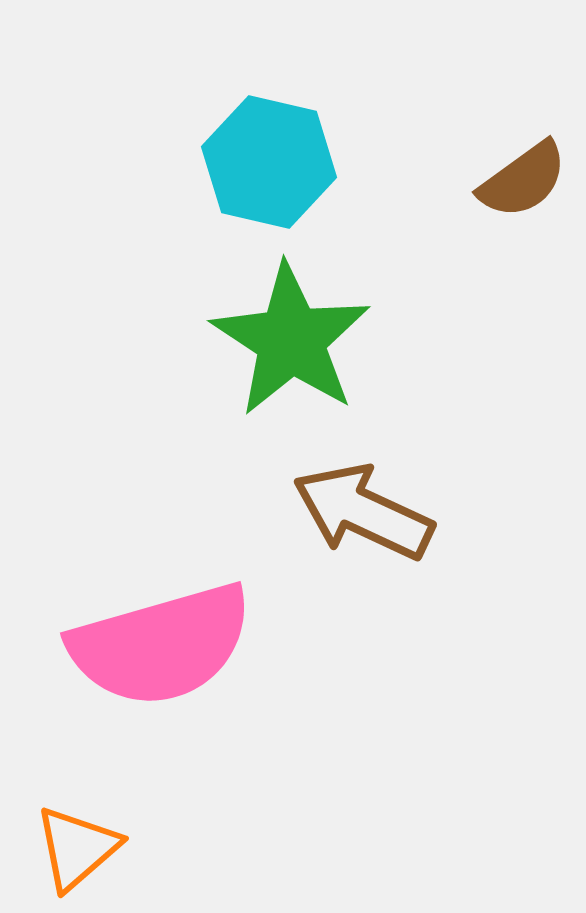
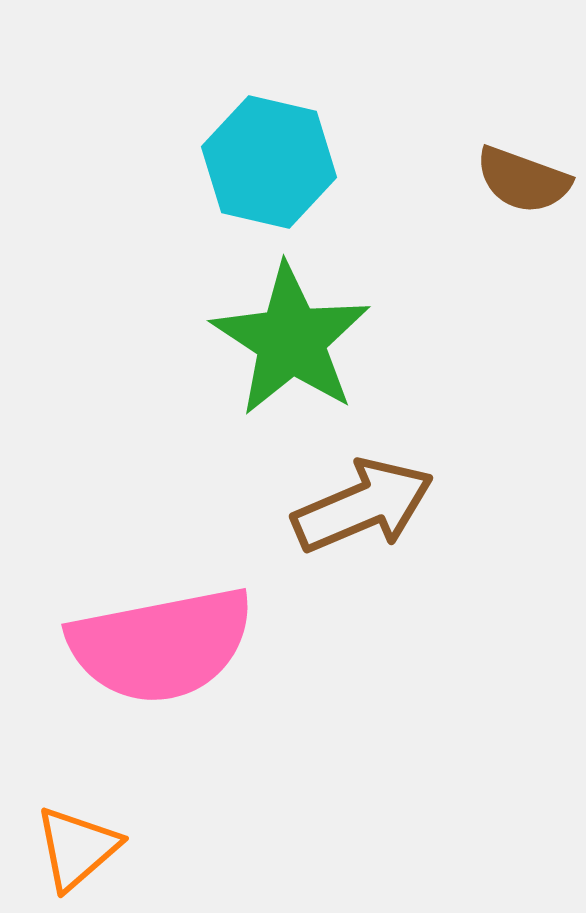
brown semicircle: rotated 56 degrees clockwise
brown arrow: moved 6 px up; rotated 132 degrees clockwise
pink semicircle: rotated 5 degrees clockwise
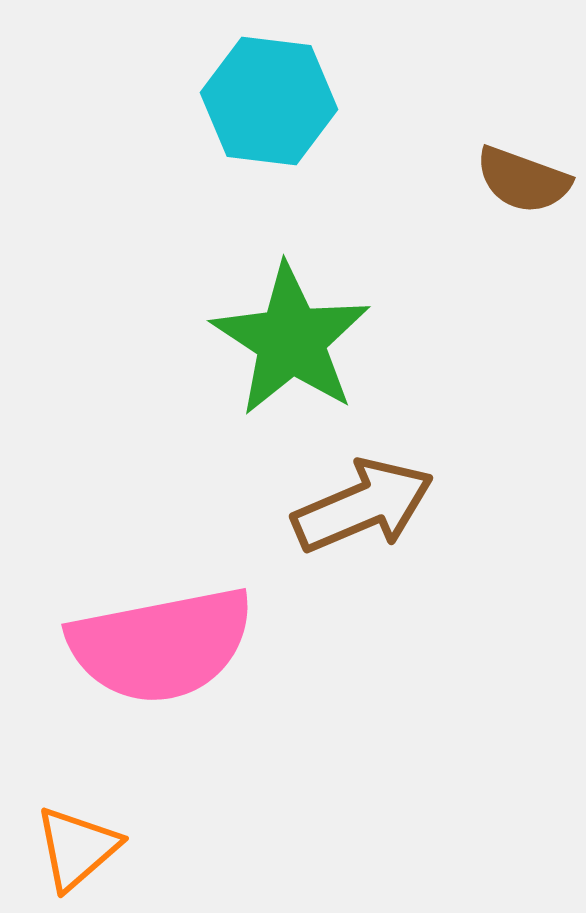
cyan hexagon: moved 61 px up; rotated 6 degrees counterclockwise
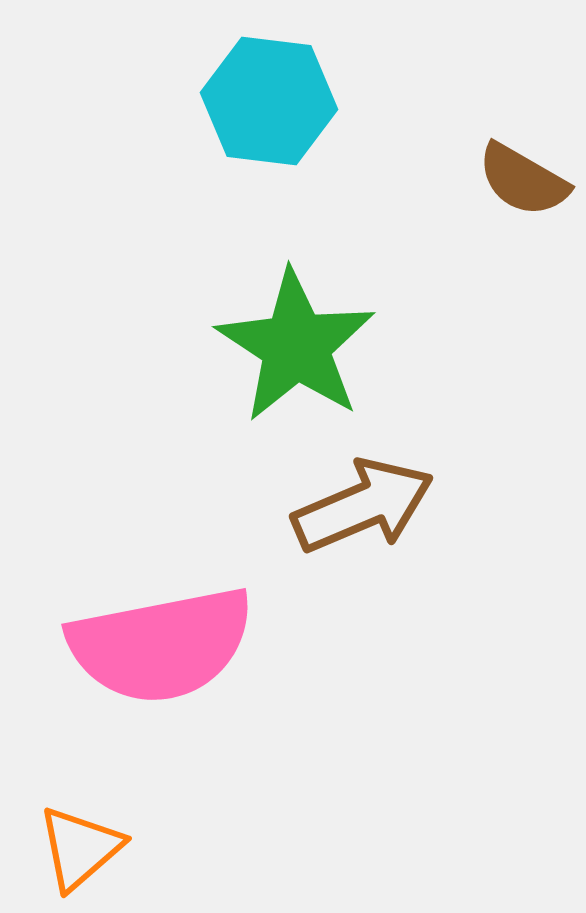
brown semicircle: rotated 10 degrees clockwise
green star: moved 5 px right, 6 px down
orange triangle: moved 3 px right
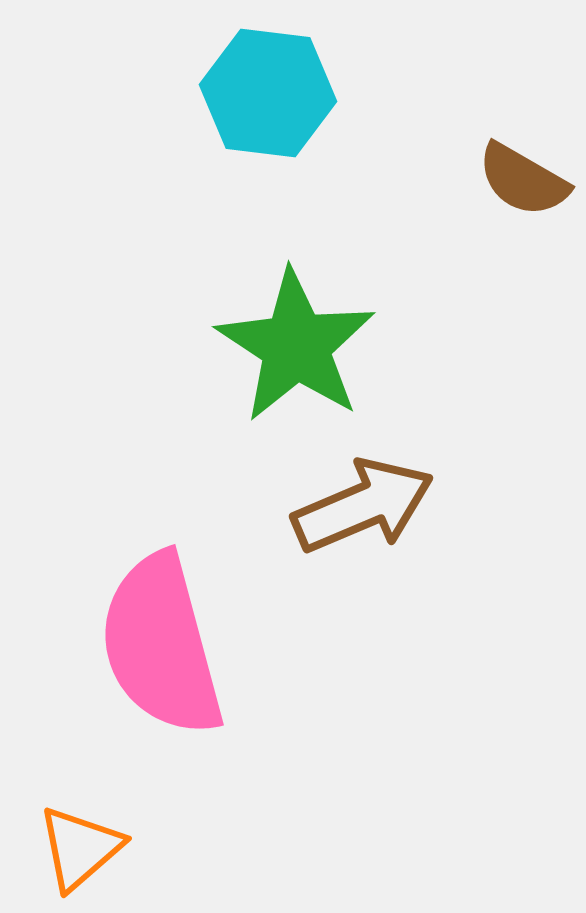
cyan hexagon: moved 1 px left, 8 px up
pink semicircle: rotated 86 degrees clockwise
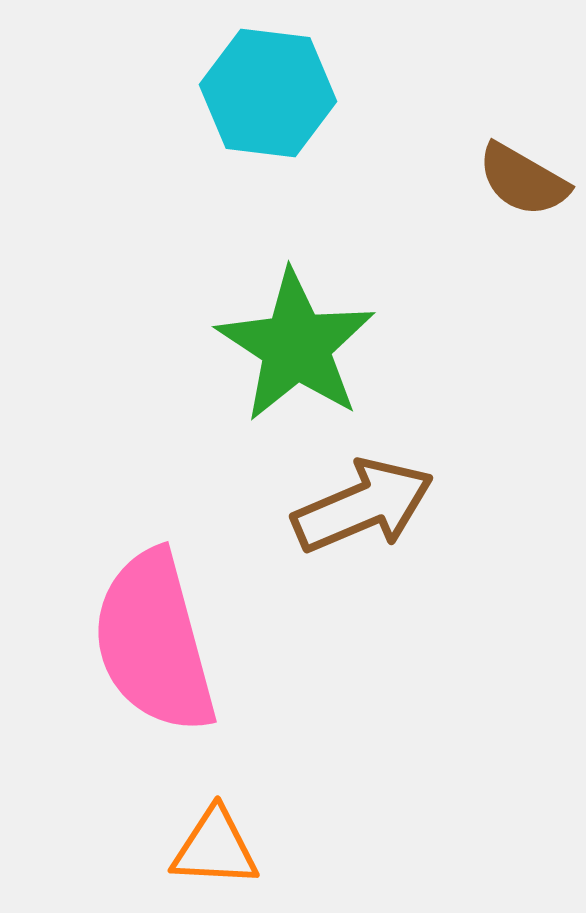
pink semicircle: moved 7 px left, 3 px up
orange triangle: moved 135 px right; rotated 44 degrees clockwise
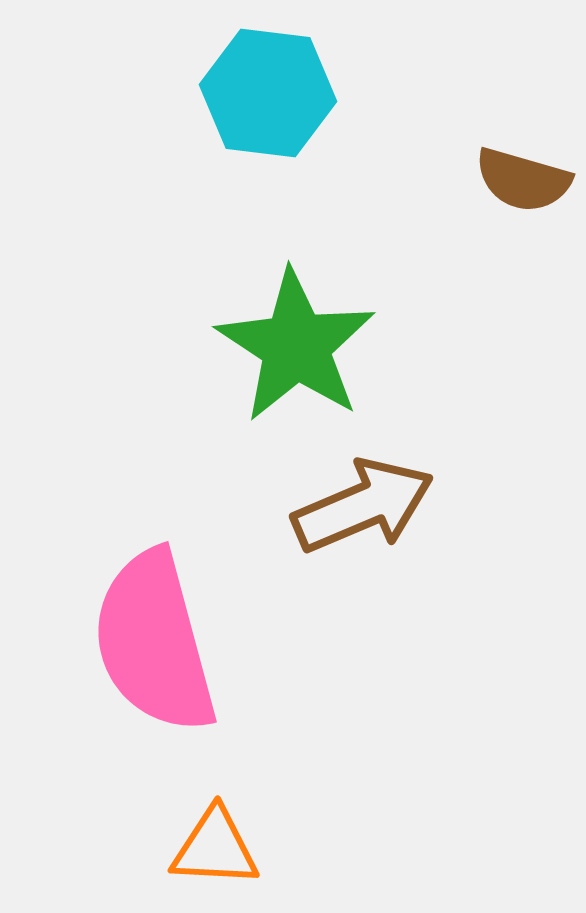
brown semicircle: rotated 14 degrees counterclockwise
